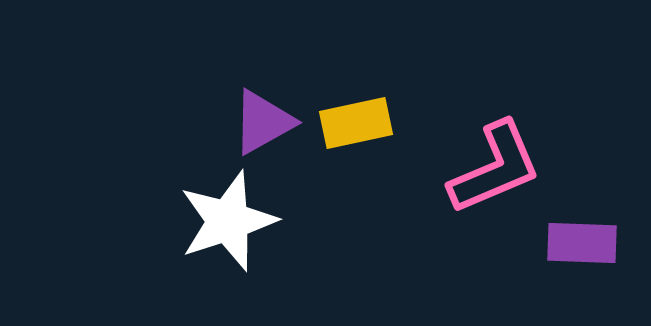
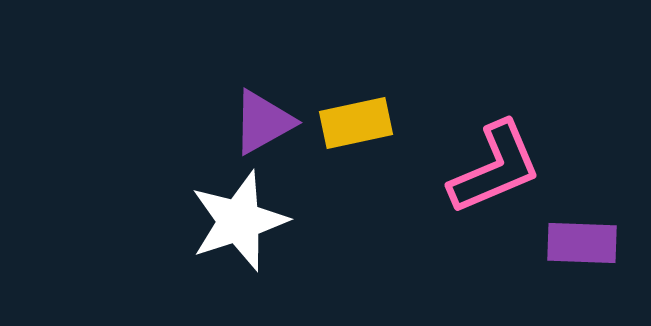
white star: moved 11 px right
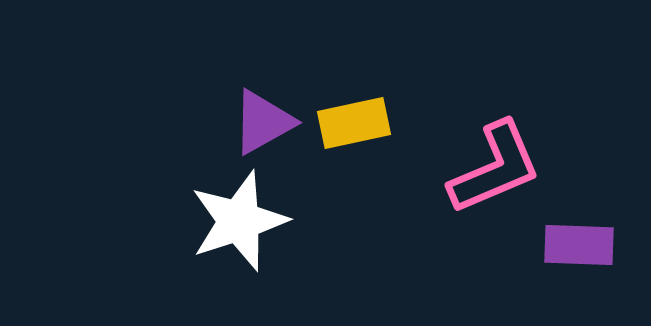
yellow rectangle: moved 2 px left
purple rectangle: moved 3 px left, 2 px down
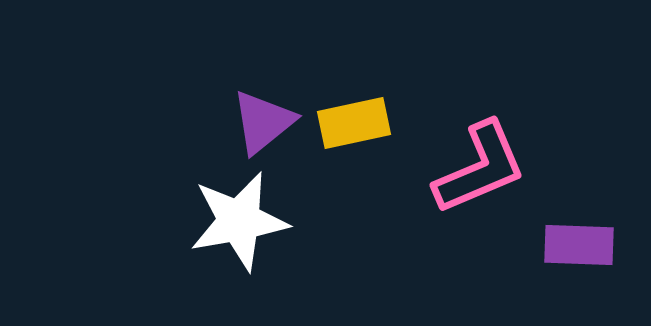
purple triangle: rotated 10 degrees counterclockwise
pink L-shape: moved 15 px left
white star: rotated 8 degrees clockwise
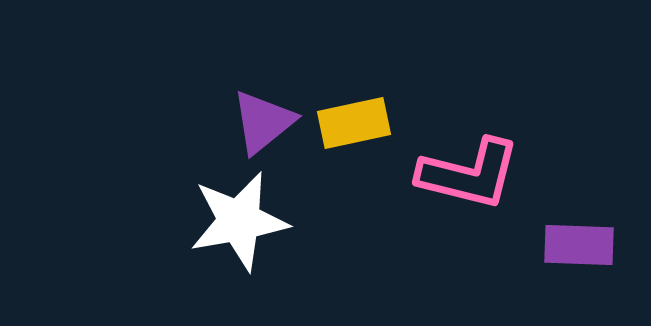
pink L-shape: moved 11 px left, 6 px down; rotated 37 degrees clockwise
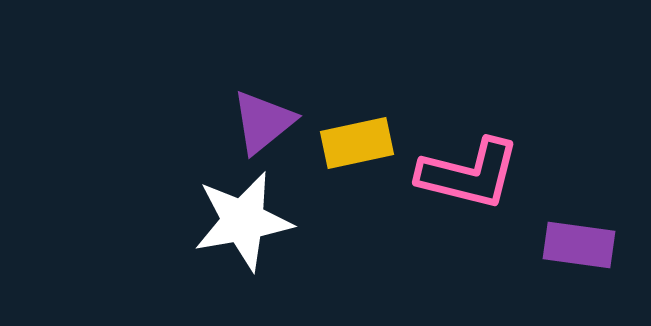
yellow rectangle: moved 3 px right, 20 px down
white star: moved 4 px right
purple rectangle: rotated 6 degrees clockwise
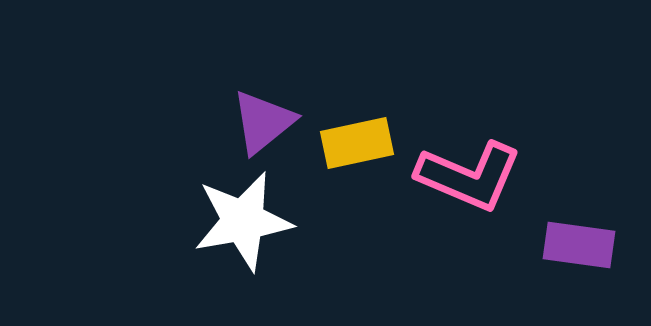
pink L-shape: moved 2 px down; rotated 9 degrees clockwise
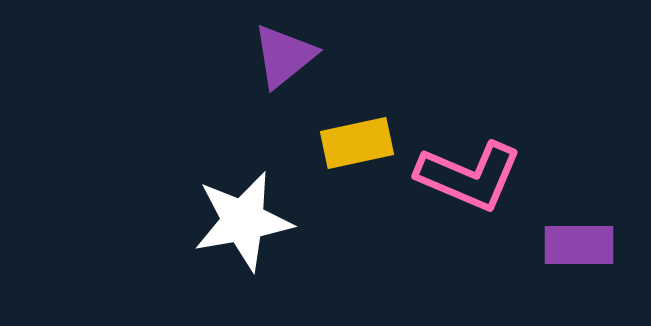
purple triangle: moved 21 px right, 66 px up
purple rectangle: rotated 8 degrees counterclockwise
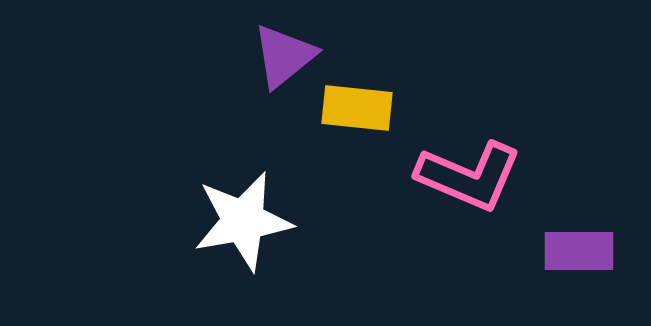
yellow rectangle: moved 35 px up; rotated 18 degrees clockwise
purple rectangle: moved 6 px down
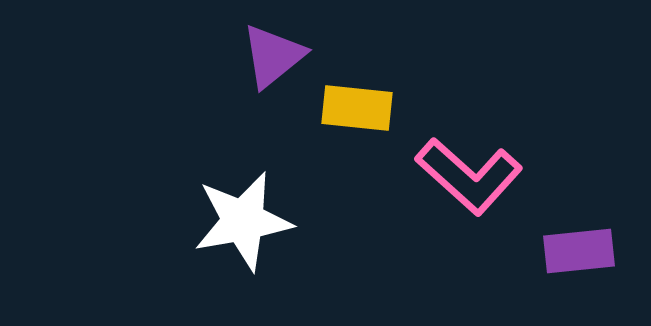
purple triangle: moved 11 px left
pink L-shape: rotated 19 degrees clockwise
purple rectangle: rotated 6 degrees counterclockwise
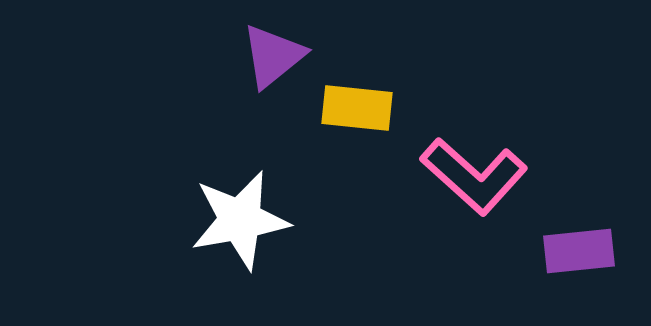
pink L-shape: moved 5 px right
white star: moved 3 px left, 1 px up
